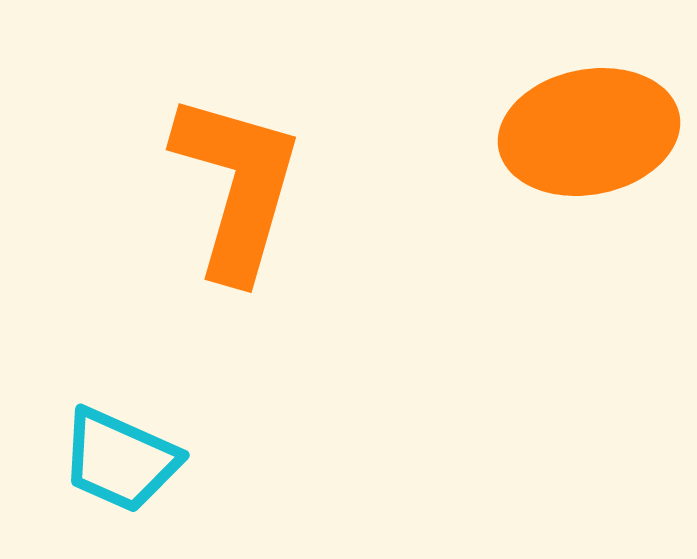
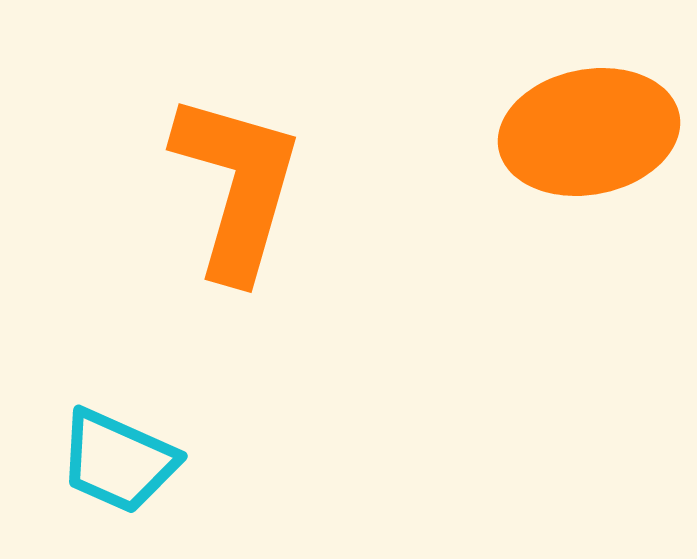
cyan trapezoid: moved 2 px left, 1 px down
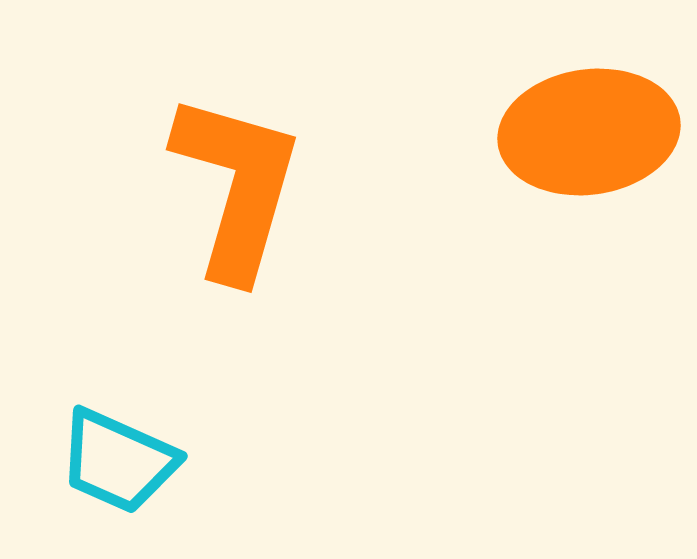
orange ellipse: rotated 3 degrees clockwise
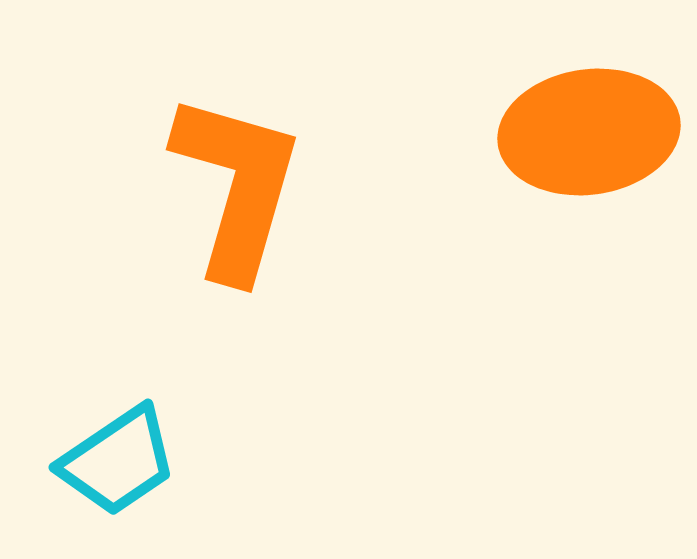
cyan trapezoid: rotated 58 degrees counterclockwise
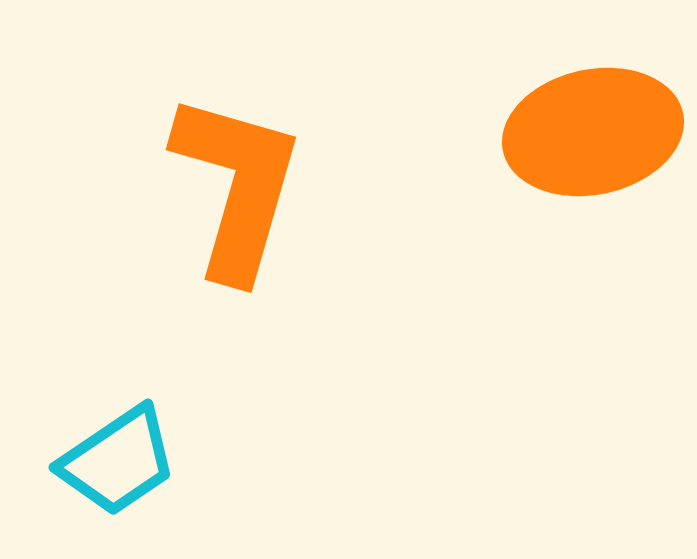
orange ellipse: moved 4 px right; rotated 4 degrees counterclockwise
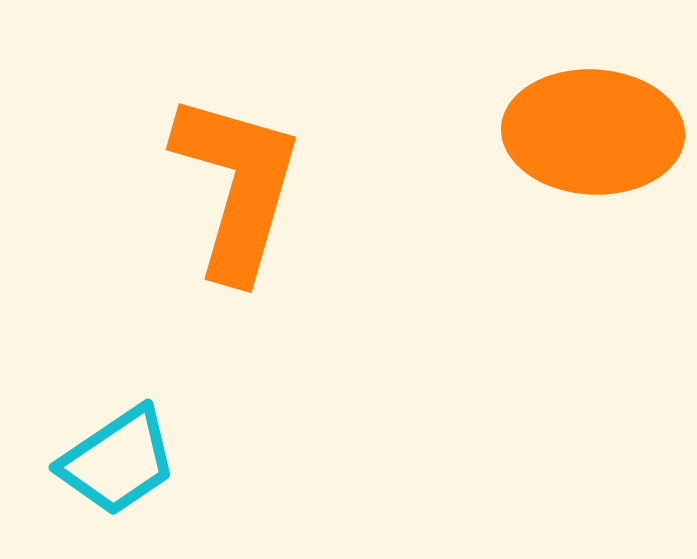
orange ellipse: rotated 15 degrees clockwise
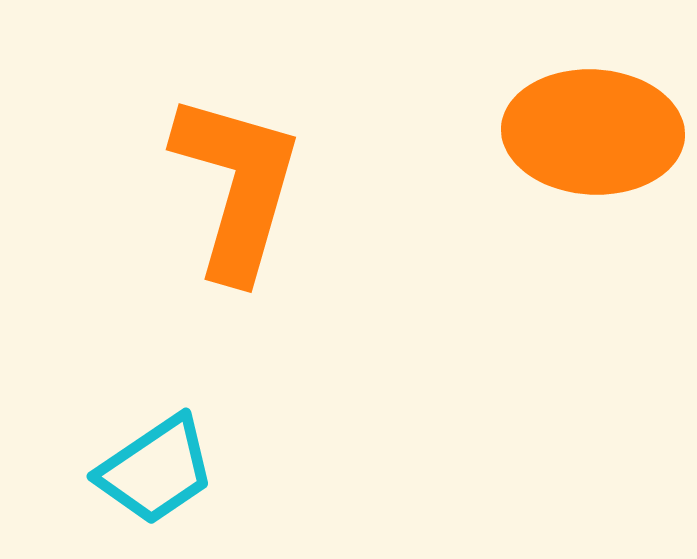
cyan trapezoid: moved 38 px right, 9 px down
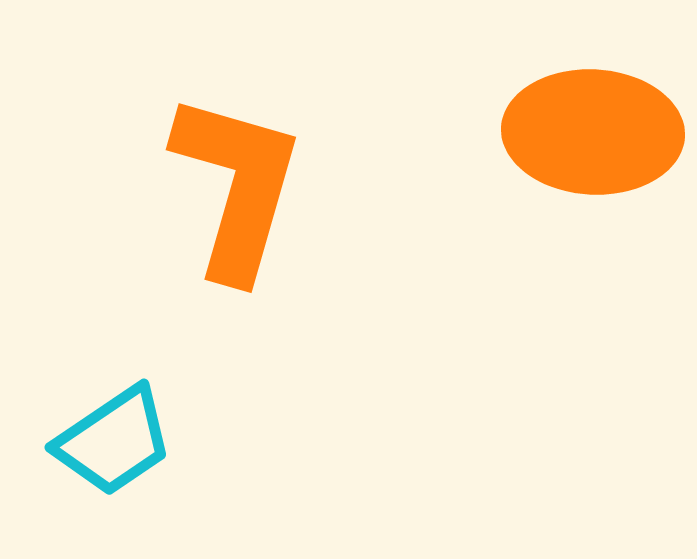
cyan trapezoid: moved 42 px left, 29 px up
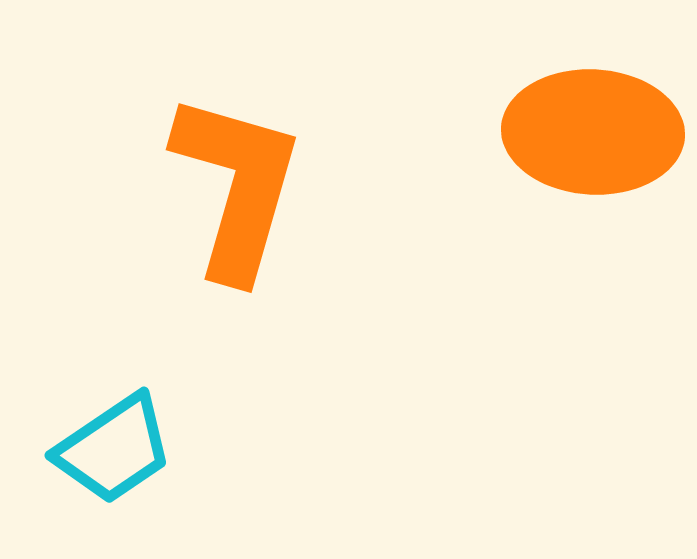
cyan trapezoid: moved 8 px down
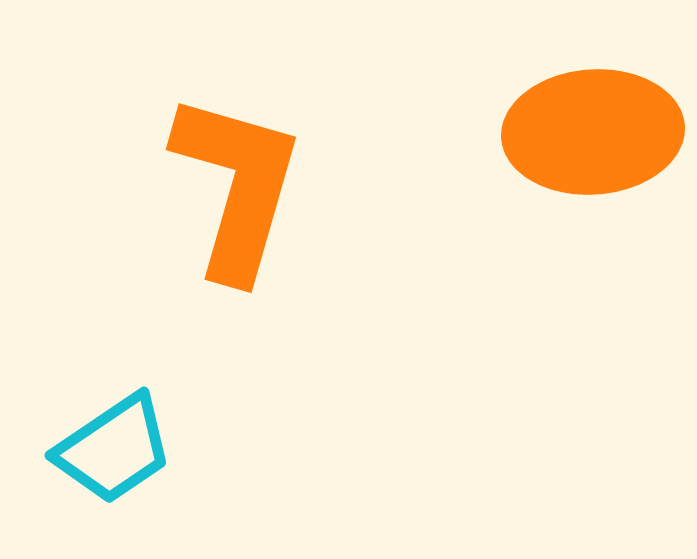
orange ellipse: rotated 7 degrees counterclockwise
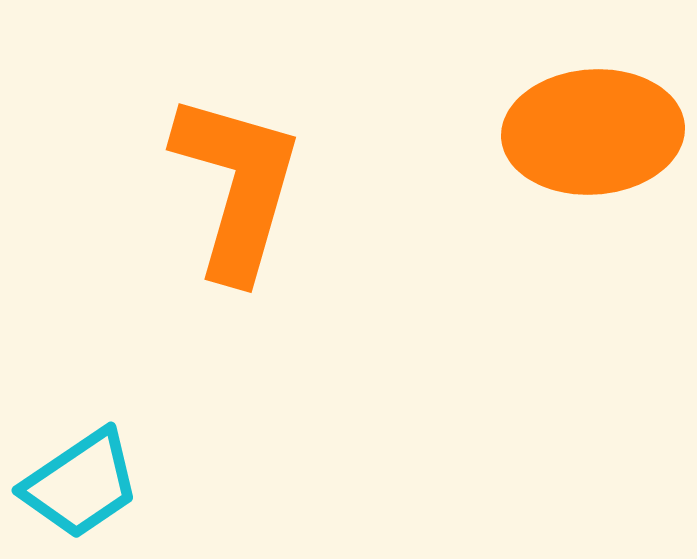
cyan trapezoid: moved 33 px left, 35 px down
